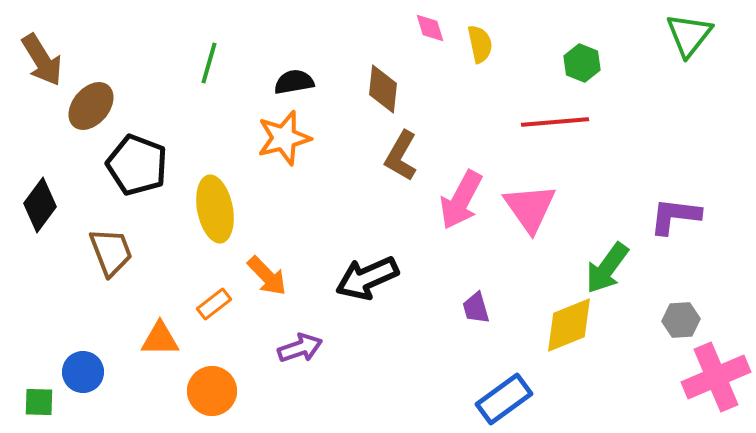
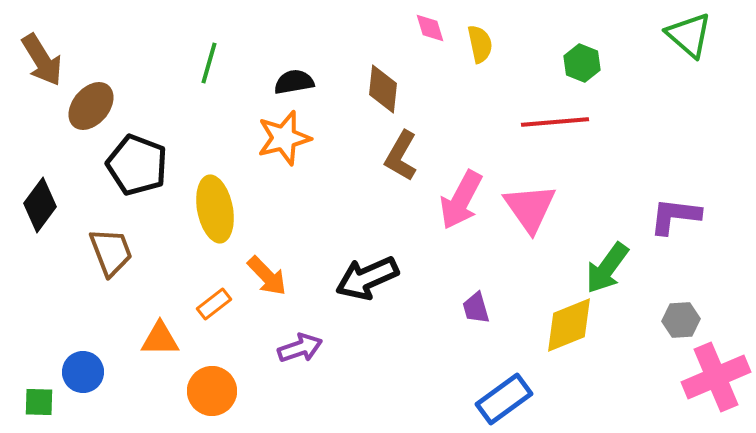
green triangle: rotated 27 degrees counterclockwise
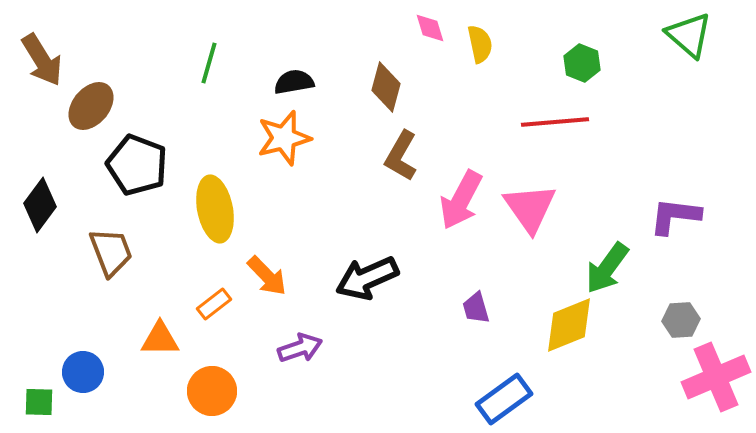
brown diamond: moved 3 px right, 2 px up; rotated 9 degrees clockwise
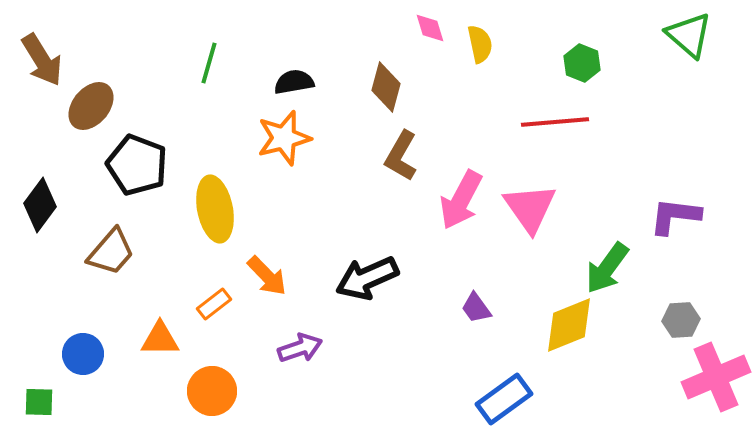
brown trapezoid: rotated 62 degrees clockwise
purple trapezoid: rotated 20 degrees counterclockwise
blue circle: moved 18 px up
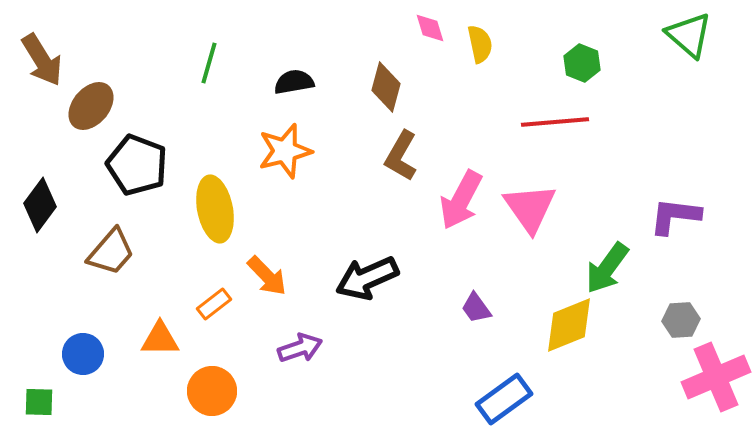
orange star: moved 1 px right, 13 px down
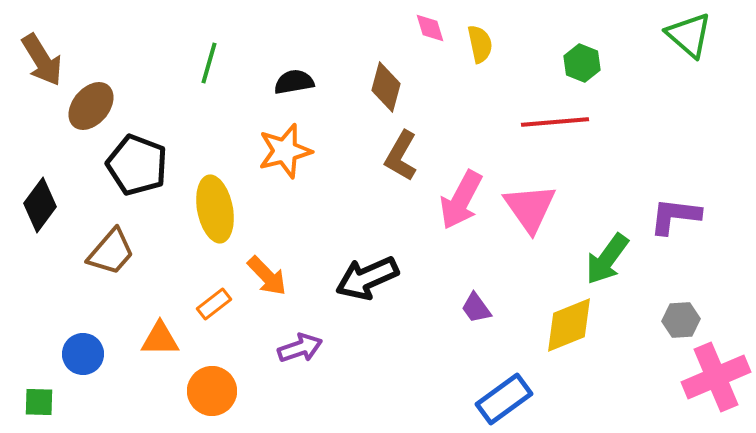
green arrow: moved 9 px up
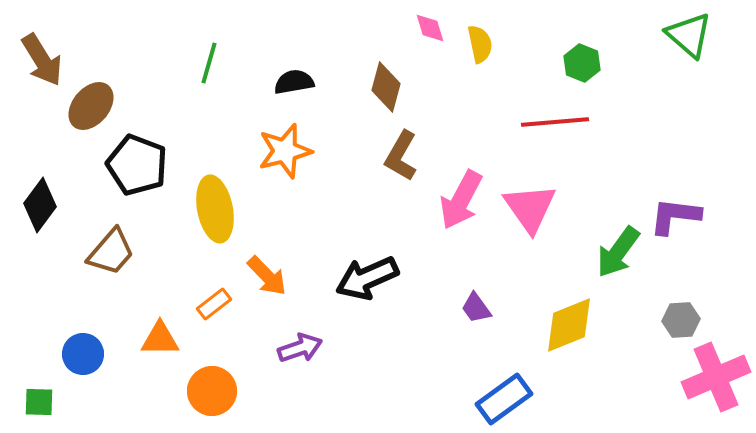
green arrow: moved 11 px right, 7 px up
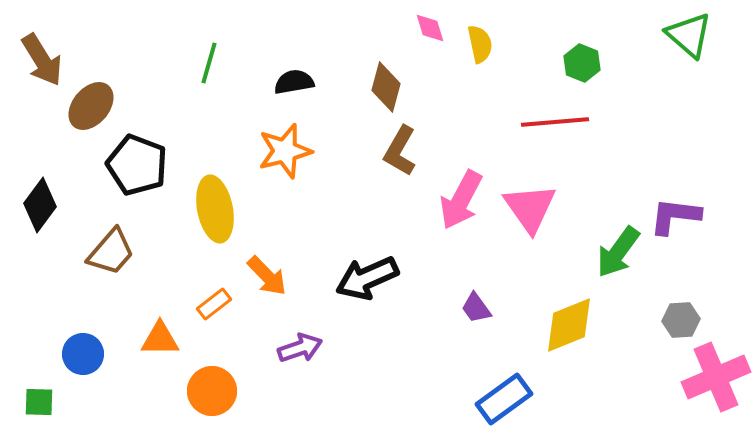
brown L-shape: moved 1 px left, 5 px up
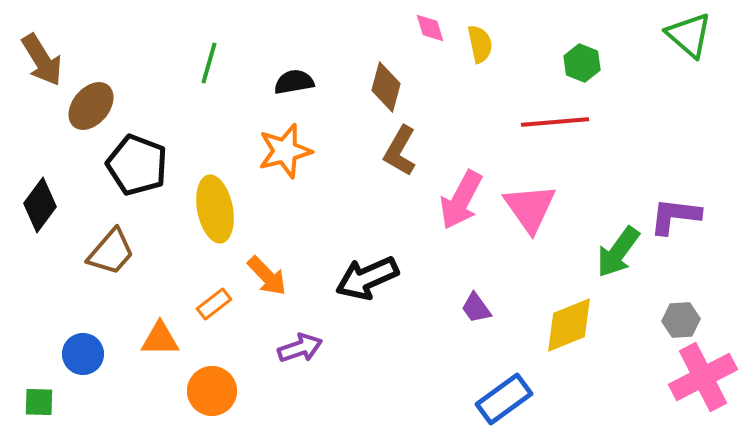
pink cross: moved 13 px left; rotated 4 degrees counterclockwise
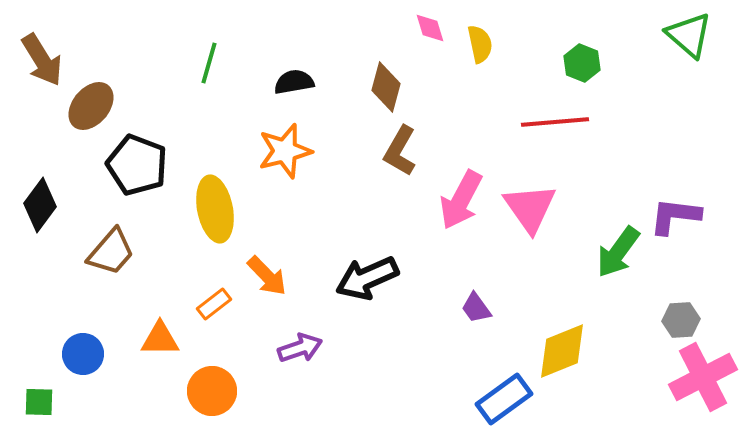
yellow diamond: moved 7 px left, 26 px down
